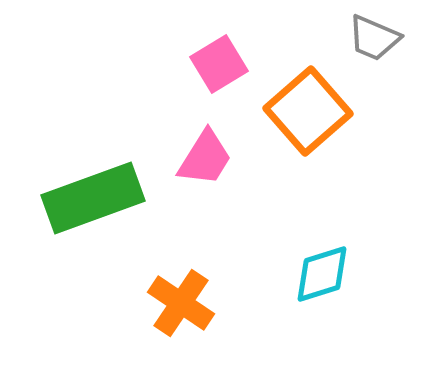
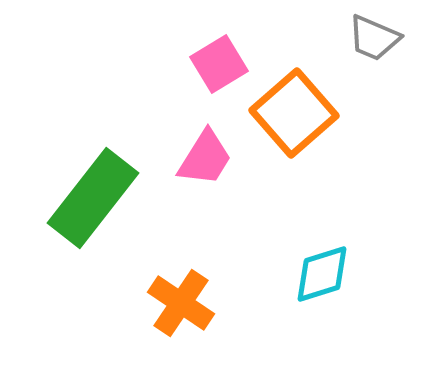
orange square: moved 14 px left, 2 px down
green rectangle: rotated 32 degrees counterclockwise
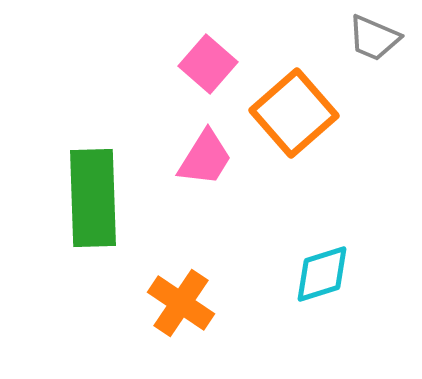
pink square: moved 11 px left; rotated 18 degrees counterclockwise
green rectangle: rotated 40 degrees counterclockwise
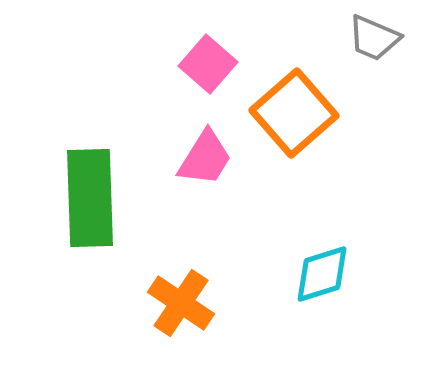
green rectangle: moved 3 px left
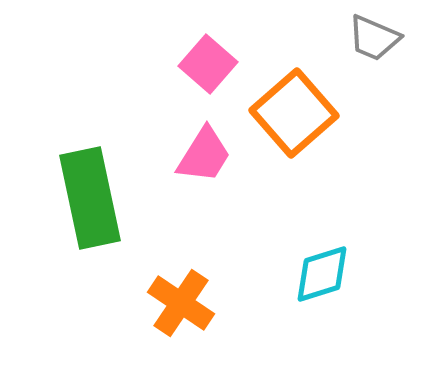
pink trapezoid: moved 1 px left, 3 px up
green rectangle: rotated 10 degrees counterclockwise
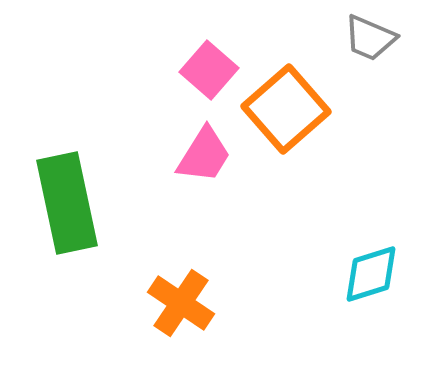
gray trapezoid: moved 4 px left
pink square: moved 1 px right, 6 px down
orange square: moved 8 px left, 4 px up
green rectangle: moved 23 px left, 5 px down
cyan diamond: moved 49 px right
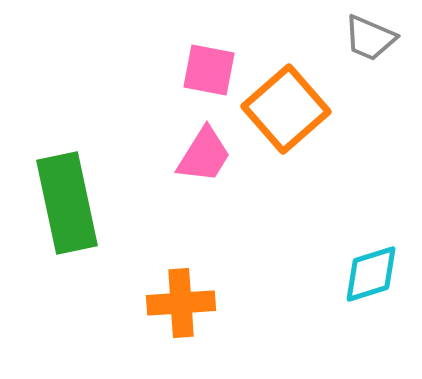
pink square: rotated 30 degrees counterclockwise
orange cross: rotated 38 degrees counterclockwise
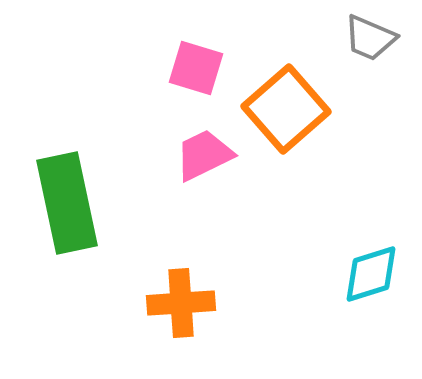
pink square: moved 13 px left, 2 px up; rotated 6 degrees clockwise
pink trapezoid: rotated 148 degrees counterclockwise
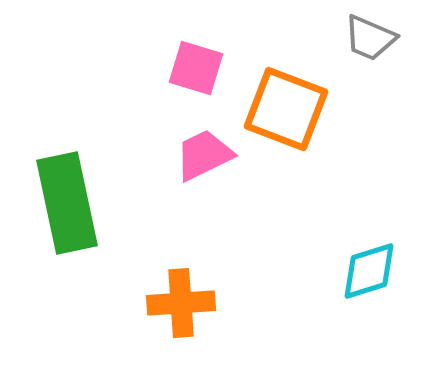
orange square: rotated 28 degrees counterclockwise
cyan diamond: moved 2 px left, 3 px up
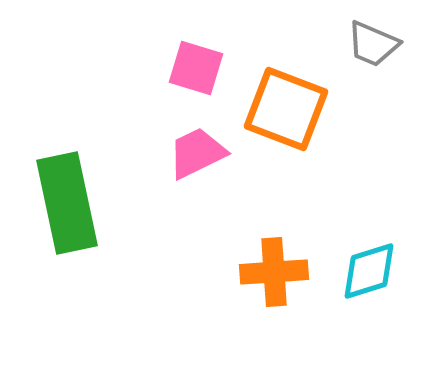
gray trapezoid: moved 3 px right, 6 px down
pink trapezoid: moved 7 px left, 2 px up
orange cross: moved 93 px right, 31 px up
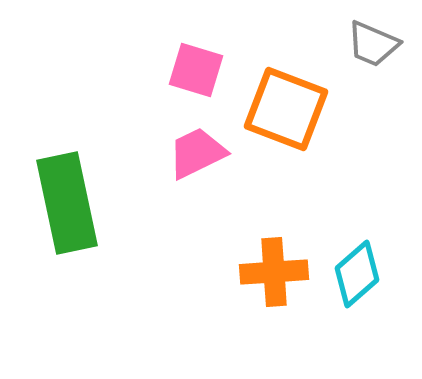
pink square: moved 2 px down
cyan diamond: moved 12 px left, 3 px down; rotated 24 degrees counterclockwise
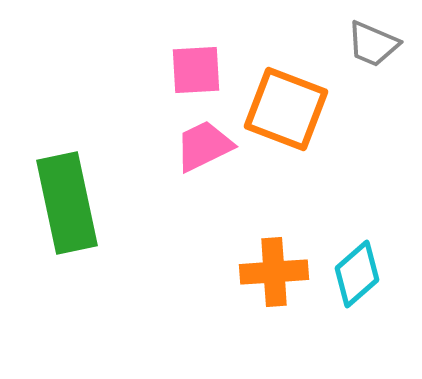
pink square: rotated 20 degrees counterclockwise
pink trapezoid: moved 7 px right, 7 px up
